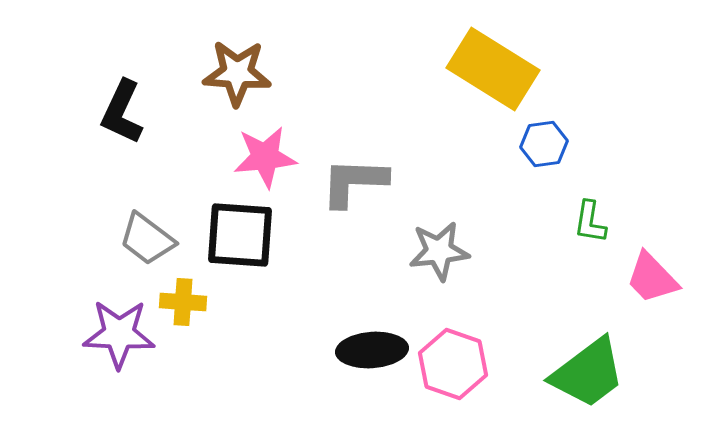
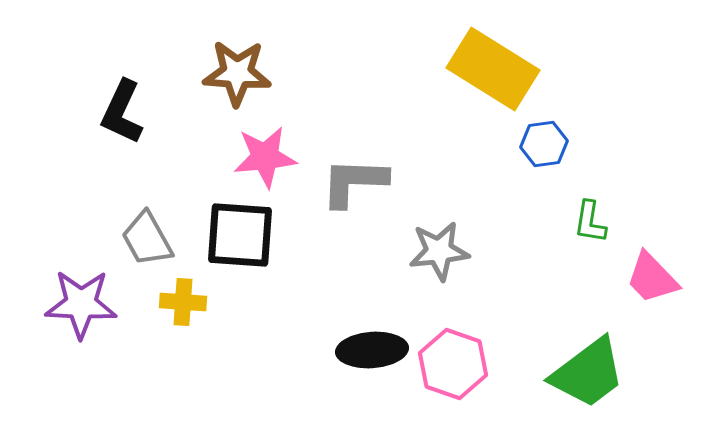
gray trapezoid: rotated 24 degrees clockwise
purple star: moved 38 px left, 30 px up
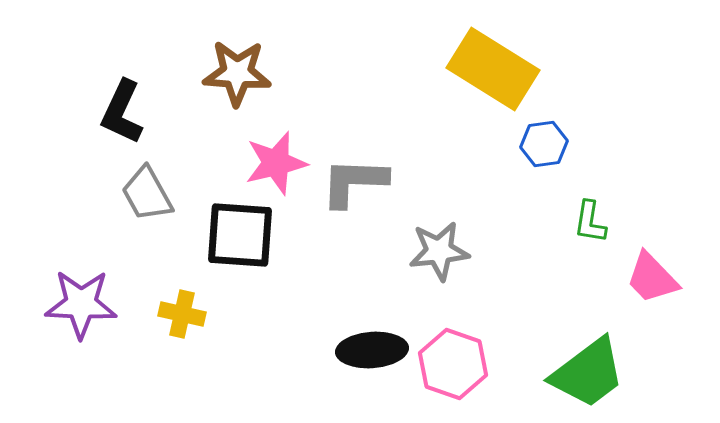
pink star: moved 11 px right, 6 px down; rotated 8 degrees counterclockwise
gray trapezoid: moved 45 px up
yellow cross: moved 1 px left, 12 px down; rotated 9 degrees clockwise
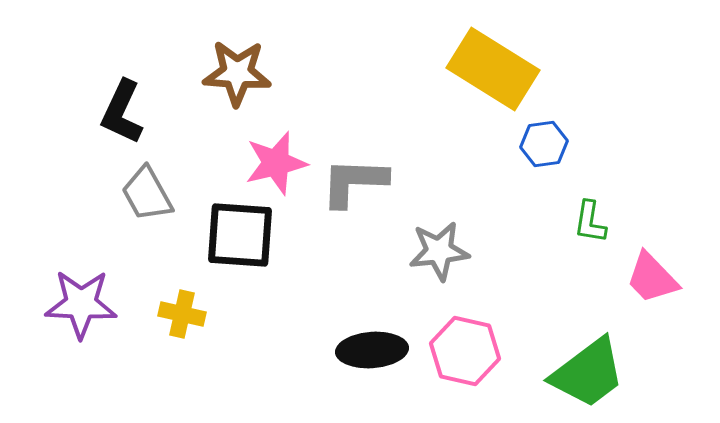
pink hexagon: moved 12 px right, 13 px up; rotated 6 degrees counterclockwise
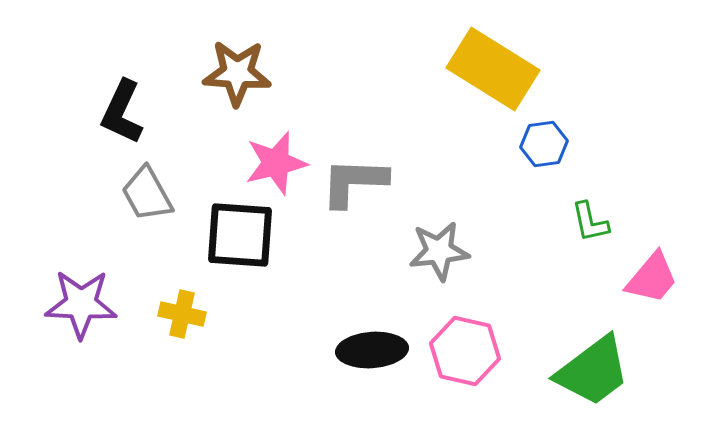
green L-shape: rotated 21 degrees counterclockwise
pink trapezoid: rotated 96 degrees counterclockwise
green trapezoid: moved 5 px right, 2 px up
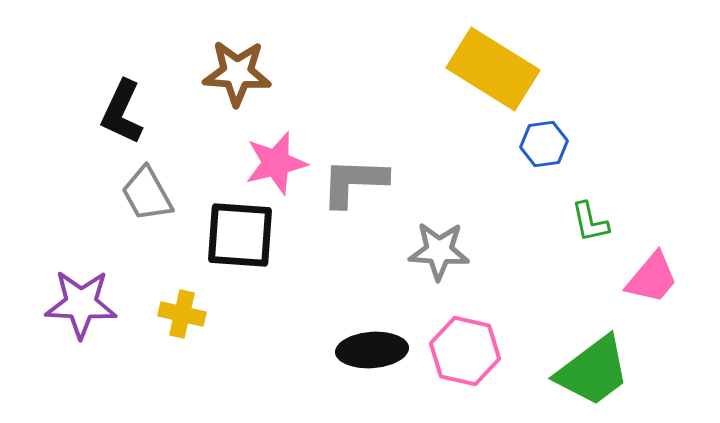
gray star: rotated 10 degrees clockwise
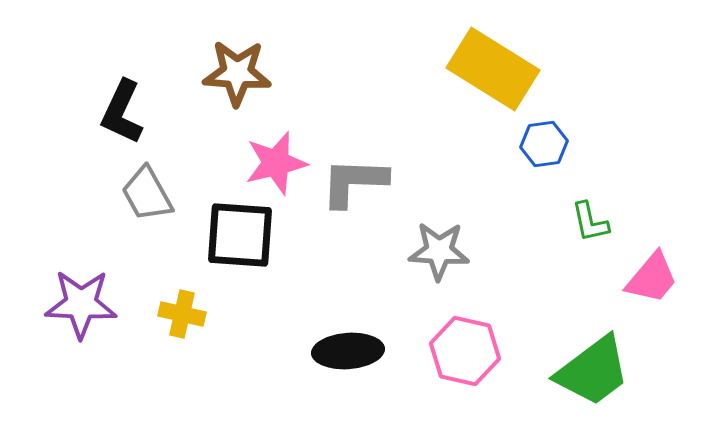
black ellipse: moved 24 px left, 1 px down
